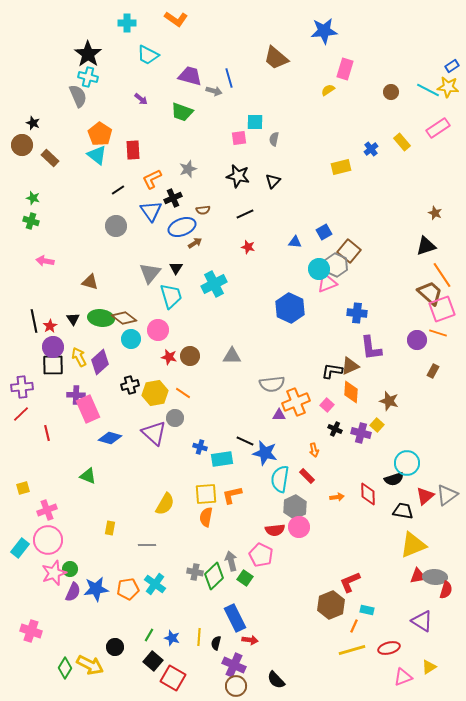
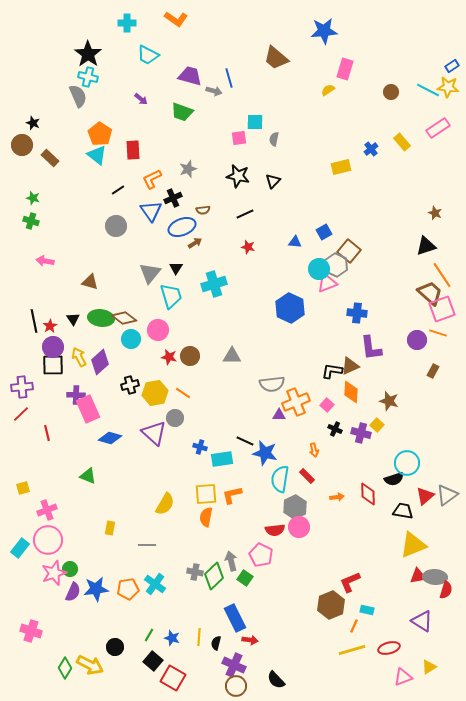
cyan cross at (214, 284): rotated 10 degrees clockwise
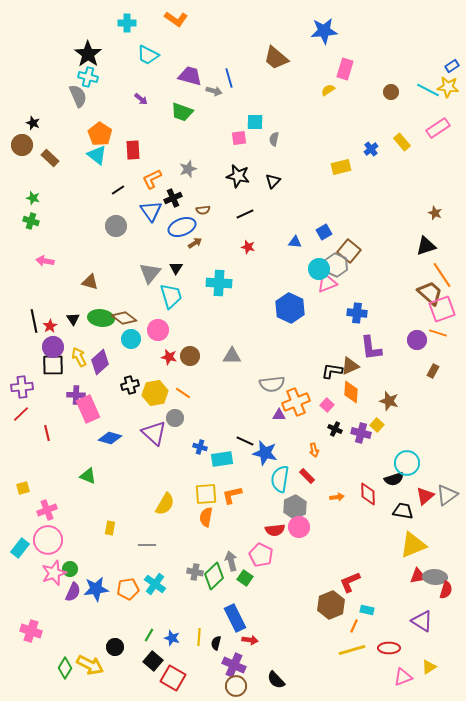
cyan cross at (214, 284): moved 5 px right, 1 px up; rotated 20 degrees clockwise
red ellipse at (389, 648): rotated 15 degrees clockwise
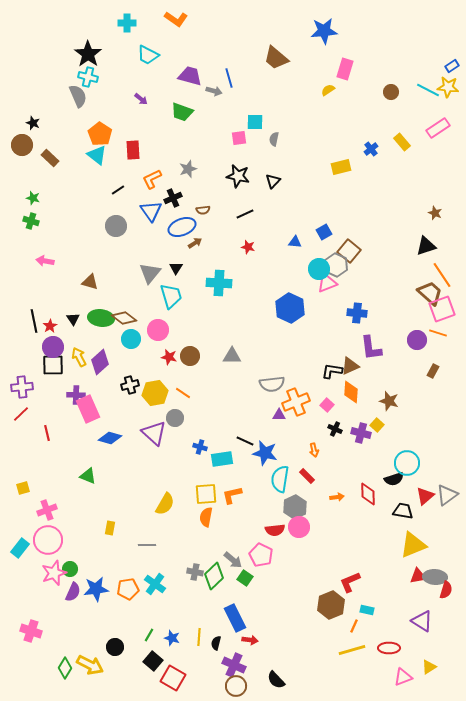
gray arrow at (231, 561): moved 2 px right, 1 px up; rotated 144 degrees clockwise
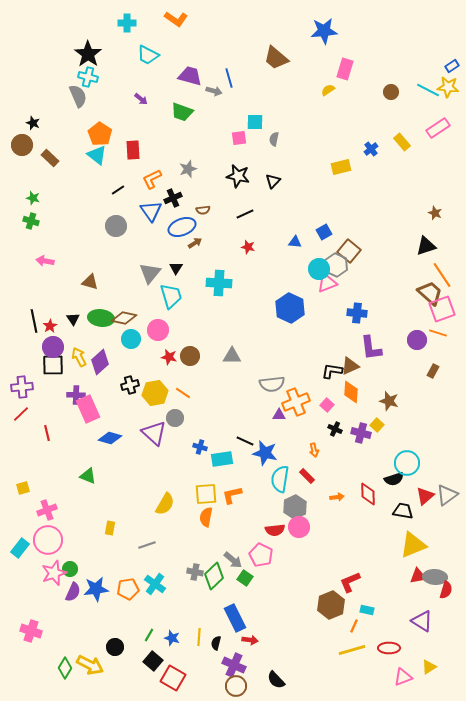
brown diamond at (124, 318): rotated 25 degrees counterclockwise
gray line at (147, 545): rotated 18 degrees counterclockwise
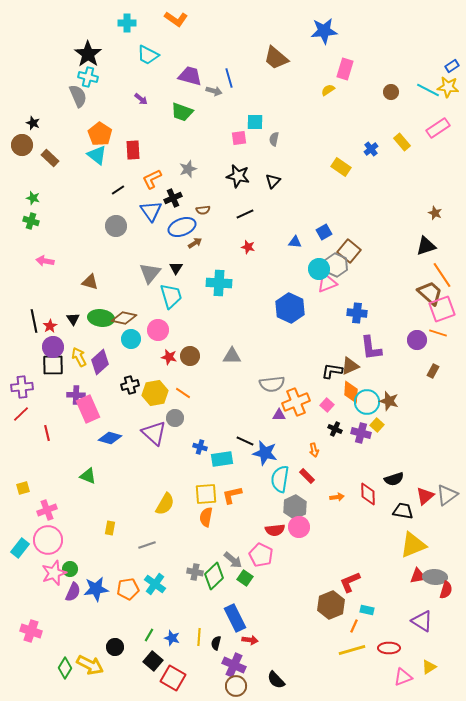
yellow rectangle at (341, 167): rotated 48 degrees clockwise
cyan circle at (407, 463): moved 40 px left, 61 px up
